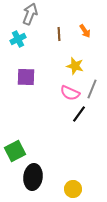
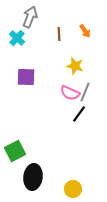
gray arrow: moved 3 px down
cyan cross: moved 1 px left, 1 px up; rotated 21 degrees counterclockwise
gray line: moved 7 px left, 3 px down
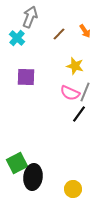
brown line: rotated 48 degrees clockwise
green square: moved 2 px right, 12 px down
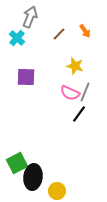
yellow circle: moved 16 px left, 2 px down
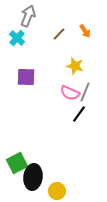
gray arrow: moved 2 px left, 1 px up
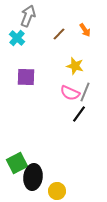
orange arrow: moved 1 px up
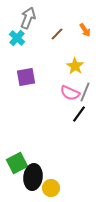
gray arrow: moved 2 px down
brown line: moved 2 px left
yellow star: rotated 18 degrees clockwise
purple square: rotated 12 degrees counterclockwise
yellow circle: moved 6 px left, 3 px up
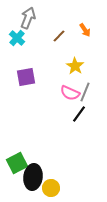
brown line: moved 2 px right, 2 px down
